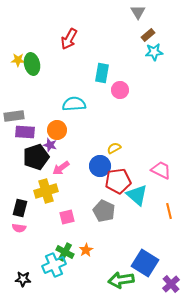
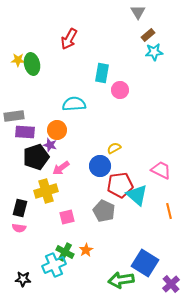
red pentagon: moved 2 px right, 4 px down
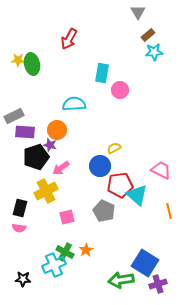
gray rectangle: rotated 18 degrees counterclockwise
yellow cross: rotated 10 degrees counterclockwise
purple cross: moved 13 px left; rotated 24 degrees clockwise
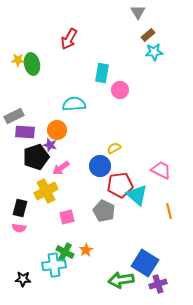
cyan cross: rotated 15 degrees clockwise
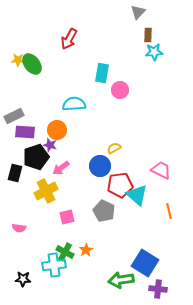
gray triangle: rotated 14 degrees clockwise
brown rectangle: rotated 48 degrees counterclockwise
green ellipse: rotated 25 degrees counterclockwise
black rectangle: moved 5 px left, 35 px up
purple cross: moved 5 px down; rotated 24 degrees clockwise
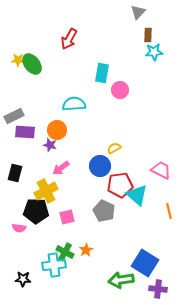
black pentagon: moved 54 px down; rotated 20 degrees clockwise
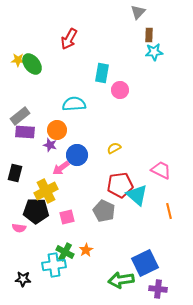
brown rectangle: moved 1 px right
gray rectangle: moved 6 px right; rotated 12 degrees counterclockwise
blue circle: moved 23 px left, 11 px up
blue square: rotated 32 degrees clockwise
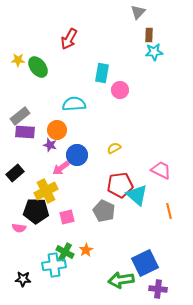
green ellipse: moved 6 px right, 3 px down
black rectangle: rotated 36 degrees clockwise
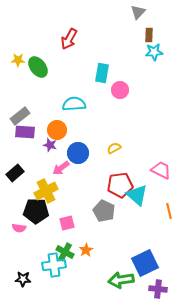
blue circle: moved 1 px right, 2 px up
pink square: moved 6 px down
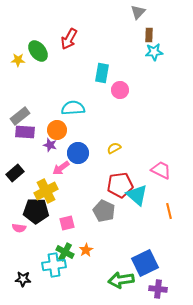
green ellipse: moved 16 px up
cyan semicircle: moved 1 px left, 4 px down
